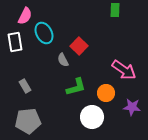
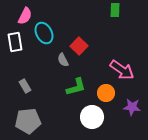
pink arrow: moved 2 px left
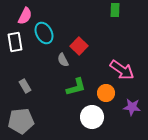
gray pentagon: moved 7 px left
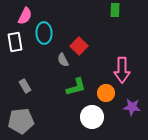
cyan ellipse: rotated 25 degrees clockwise
pink arrow: rotated 55 degrees clockwise
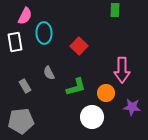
gray semicircle: moved 14 px left, 13 px down
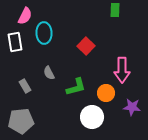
red square: moved 7 px right
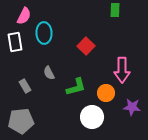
pink semicircle: moved 1 px left
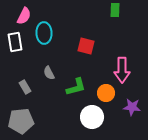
red square: rotated 30 degrees counterclockwise
gray rectangle: moved 1 px down
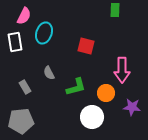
cyan ellipse: rotated 20 degrees clockwise
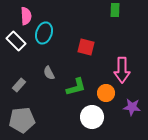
pink semicircle: moved 2 px right; rotated 30 degrees counterclockwise
white rectangle: moved 1 px right, 1 px up; rotated 36 degrees counterclockwise
red square: moved 1 px down
gray rectangle: moved 6 px left, 2 px up; rotated 72 degrees clockwise
gray pentagon: moved 1 px right, 1 px up
